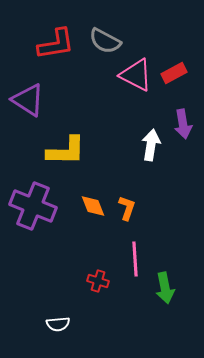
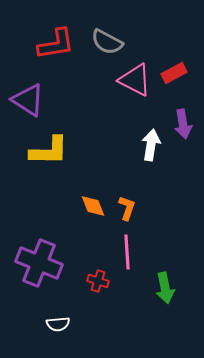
gray semicircle: moved 2 px right, 1 px down
pink triangle: moved 1 px left, 5 px down
yellow L-shape: moved 17 px left
purple cross: moved 6 px right, 57 px down
pink line: moved 8 px left, 7 px up
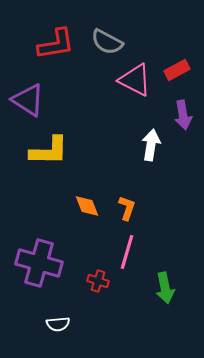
red rectangle: moved 3 px right, 3 px up
purple arrow: moved 9 px up
orange diamond: moved 6 px left
pink line: rotated 20 degrees clockwise
purple cross: rotated 6 degrees counterclockwise
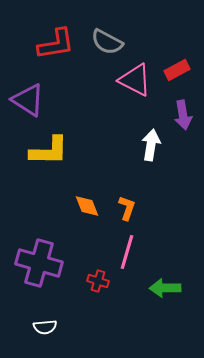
green arrow: rotated 100 degrees clockwise
white semicircle: moved 13 px left, 3 px down
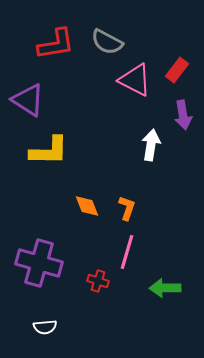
red rectangle: rotated 25 degrees counterclockwise
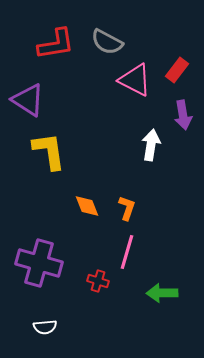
yellow L-shape: rotated 99 degrees counterclockwise
green arrow: moved 3 px left, 5 px down
